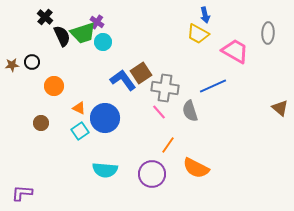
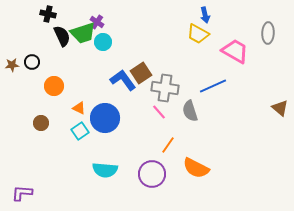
black cross: moved 3 px right, 3 px up; rotated 28 degrees counterclockwise
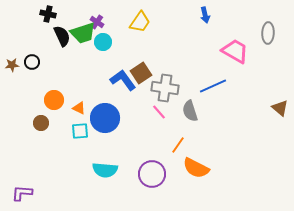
yellow trapezoid: moved 58 px left, 12 px up; rotated 85 degrees counterclockwise
orange circle: moved 14 px down
cyan square: rotated 30 degrees clockwise
orange line: moved 10 px right
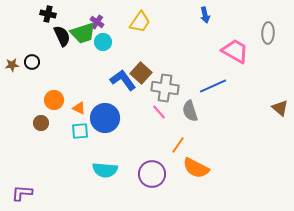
brown square: rotated 15 degrees counterclockwise
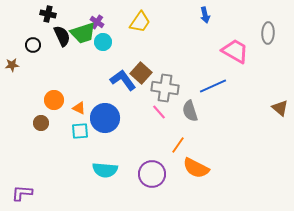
black circle: moved 1 px right, 17 px up
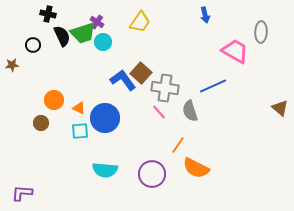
gray ellipse: moved 7 px left, 1 px up
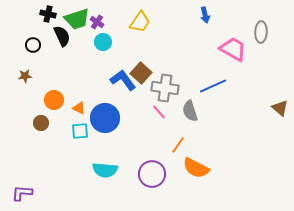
green trapezoid: moved 6 px left, 14 px up
pink trapezoid: moved 2 px left, 2 px up
brown star: moved 13 px right, 11 px down
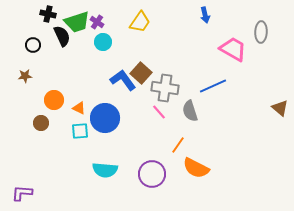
green trapezoid: moved 3 px down
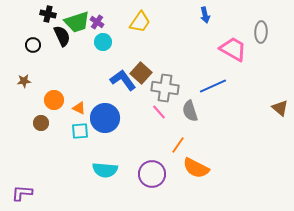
brown star: moved 1 px left, 5 px down
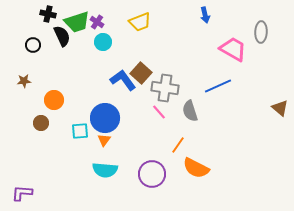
yellow trapezoid: rotated 35 degrees clockwise
blue line: moved 5 px right
orange triangle: moved 25 px right, 32 px down; rotated 40 degrees clockwise
